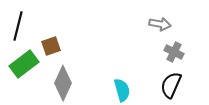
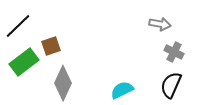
black line: rotated 32 degrees clockwise
green rectangle: moved 2 px up
cyan semicircle: rotated 100 degrees counterclockwise
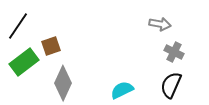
black line: rotated 12 degrees counterclockwise
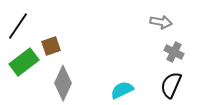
gray arrow: moved 1 px right, 2 px up
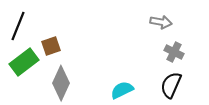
black line: rotated 12 degrees counterclockwise
gray diamond: moved 2 px left
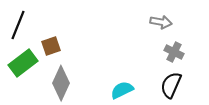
black line: moved 1 px up
green rectangle: moved 1 px left, 1 px down
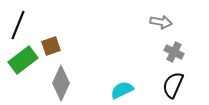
green rectangle: moved 3 px up
black semicircle: moved 2 px right
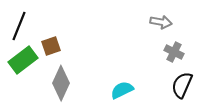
black line: moved 1 px right, 1 px down
black semicircle: moved 9 px right
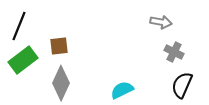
brown square: moved 8 px right; rotated 12 degrees clockwise
